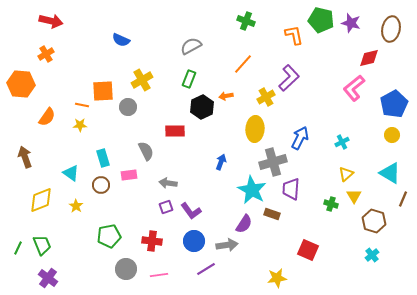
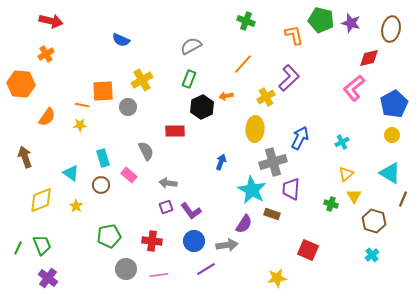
pink rectangle at (129, 175): rotated 49 degrees clockwise
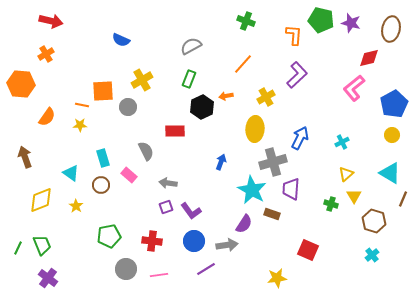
orange L-shape at (294, 35): rotated 15 degrees clockwise
purple L-shape at (289, 78): moved 8 px right, 3 px up
